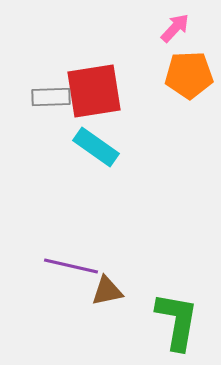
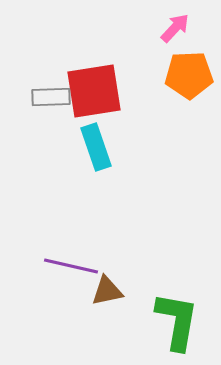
cyan rectangle: rotated 36 degrees clockwise
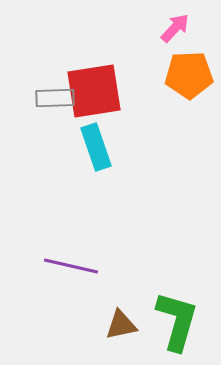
gray rectangle: moved 4 px right, 1 px down
brown triangle: moved 14 px right, 34 px down
green L-shape: rotated 6 degrees clockwise
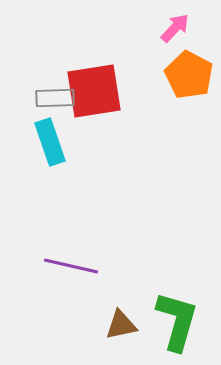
orange pentagon: rotated 30 degrees clockwise
cyan rectangle: moved 46 px left, 5 px up
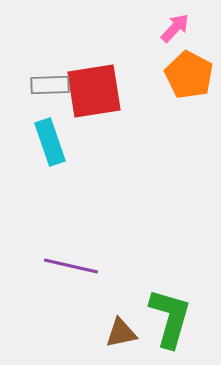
gray rectangle: moved 5 px left, 13 px up
green L-shape: moved 7 px left, 3 px up
brown triangle: moved 8 px down
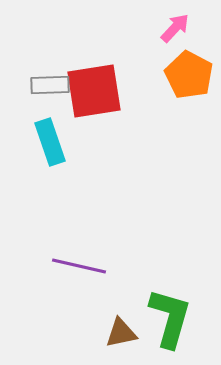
purple line: moved 8 px right
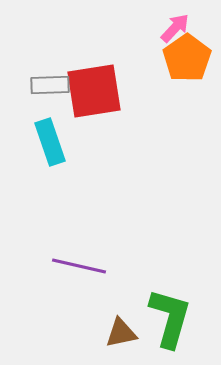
orange pentagon: moved 2 px left, 17 px up; rotated 9 degrees clockwise
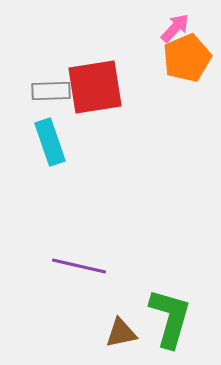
orange pentagon: rotated 12 degrees clockwise
gray rectangle: moved 1 px right, 6 px down
red square: moved 1 px right, 4 px up
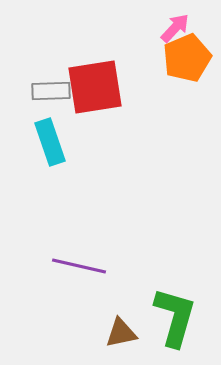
green L-shape: moved 5 px right, 1 px up
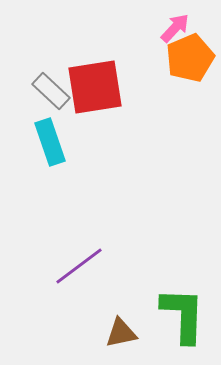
orange pentagon: moved 3 px right
gray rectangle: rotated 45 degrees clockwise
purple line: rotated 50 degrees counterclockwise
green L-shape: moved 8 px right, 2 px up; rotated 14 degrees counterclockwise
